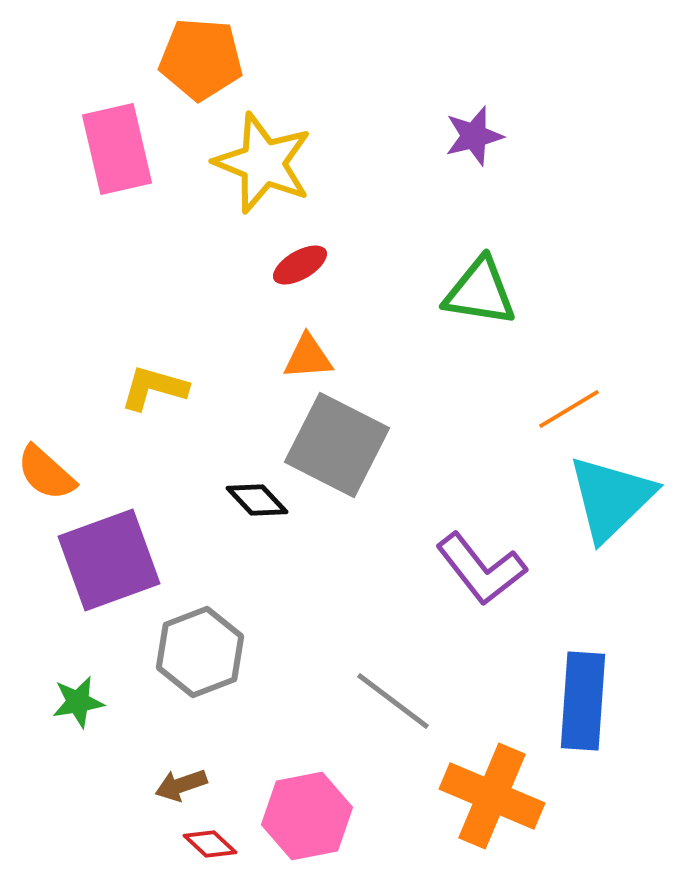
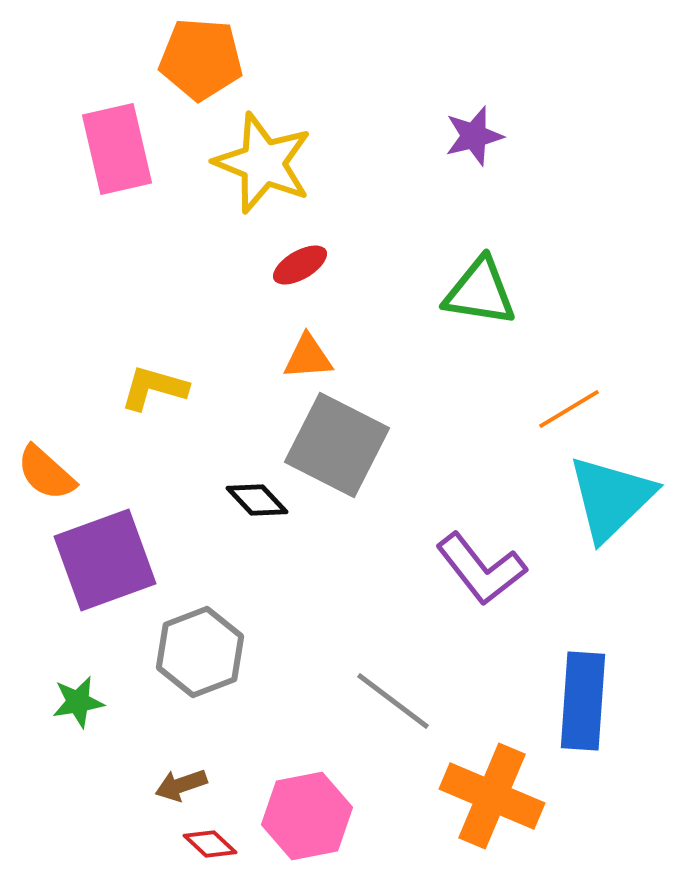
purple square: moved 4 px left
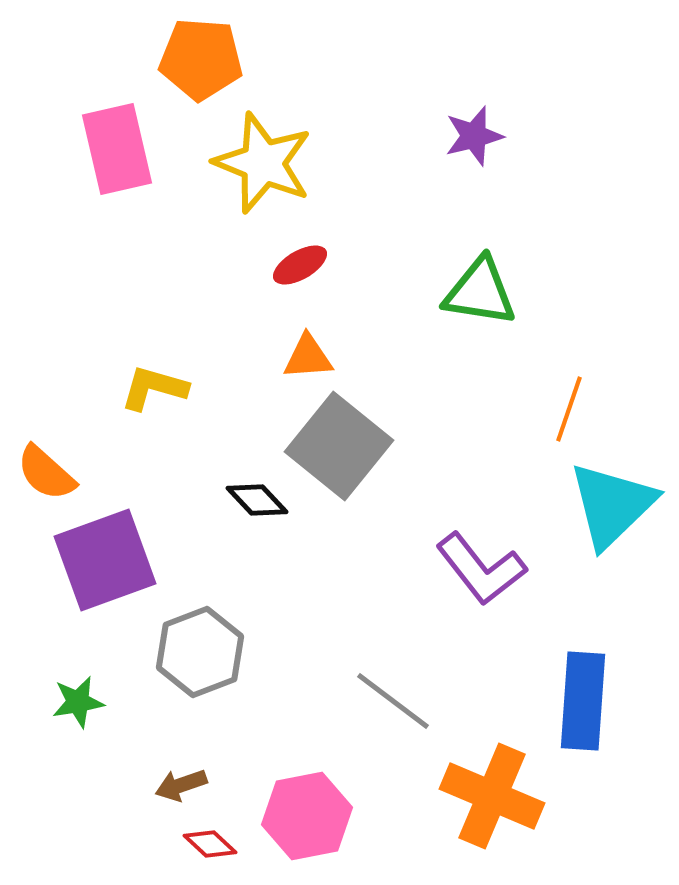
orange line: rotated 40 degrees counterclockwise
gray square: moved 2 px right, 1 px down; rotated 12 degrees clockwise
cyan triangle: moved 1 px right, 7 px down
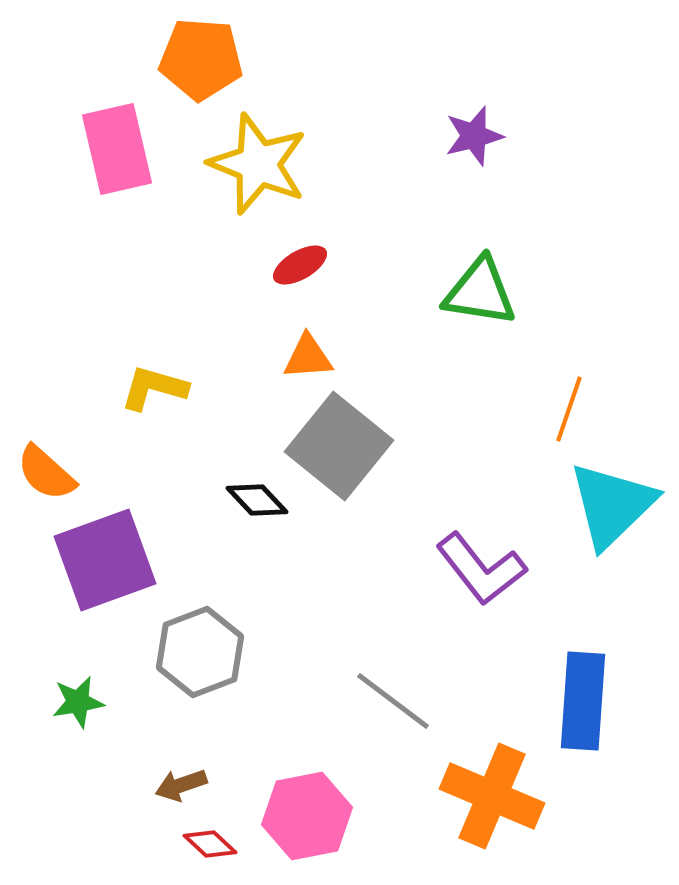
yellow star: moved 5 px left, 1 px down
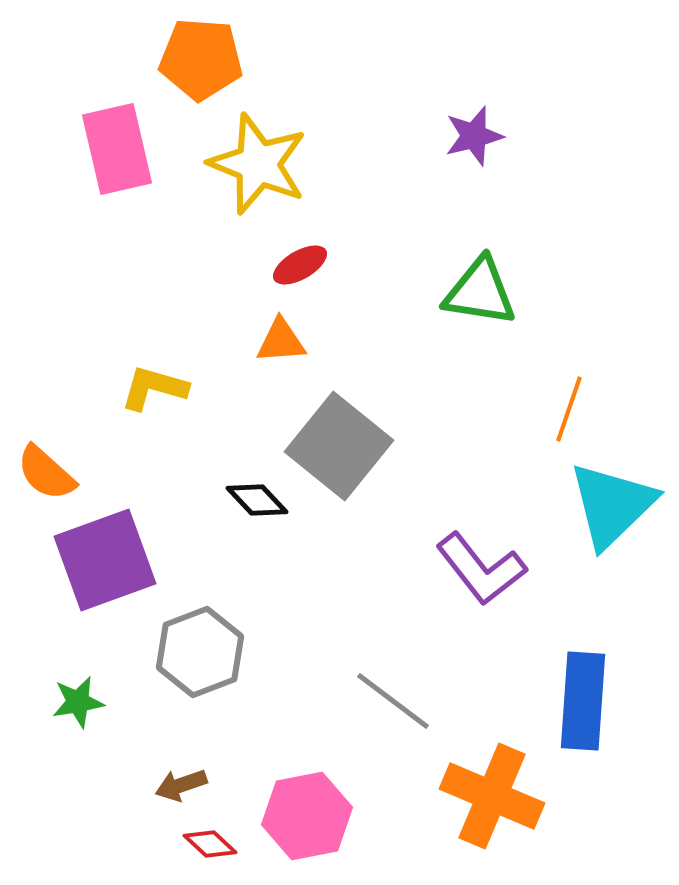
orange triangle: moved 27 px left, 16 px up
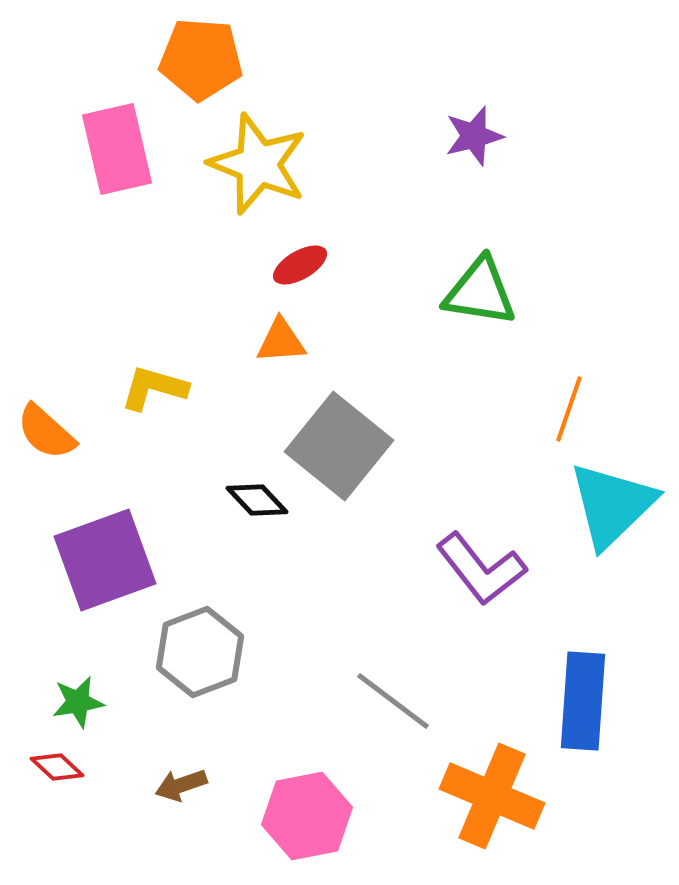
orange semicircle: moved 41 px up
red diamond: moved 153 px left, 77 px up
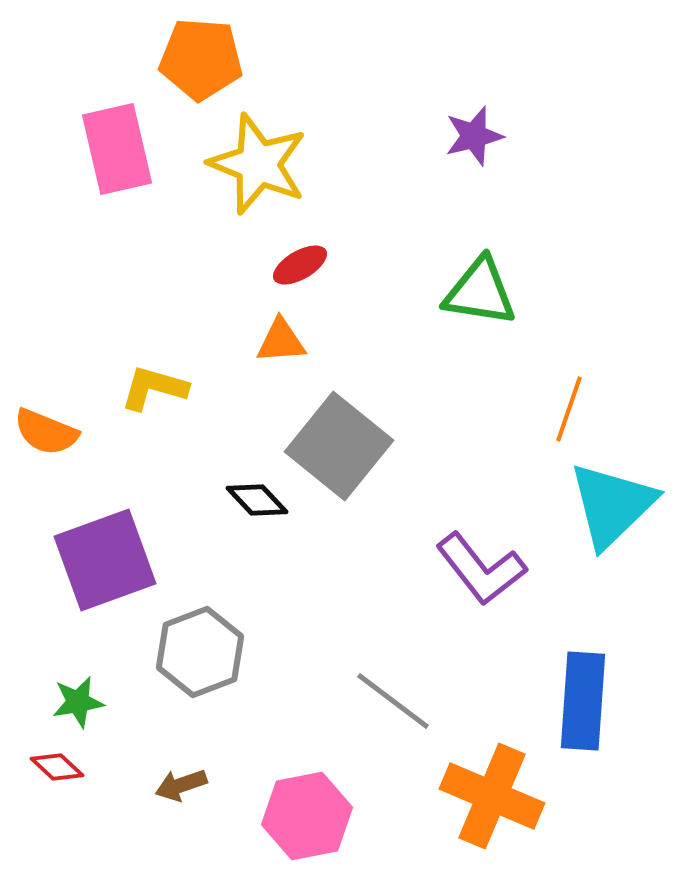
orange semicircle: rotated 20 degrees counterclockwise
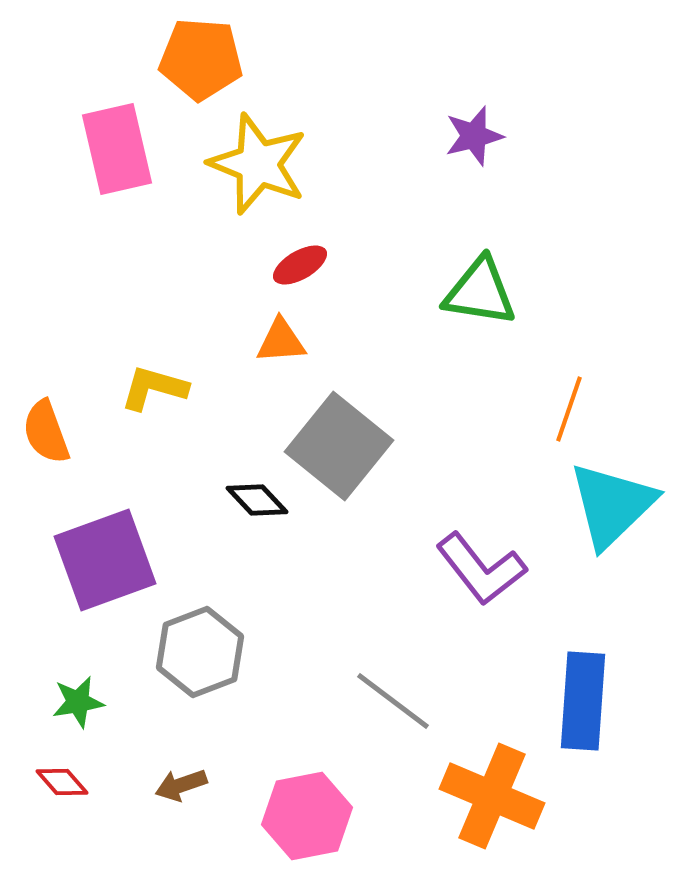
orange semicircle: rotated 48 degrees clockwise
red diamond: moved 5 px right, 15 px down; rotated 6 degrees clockwise
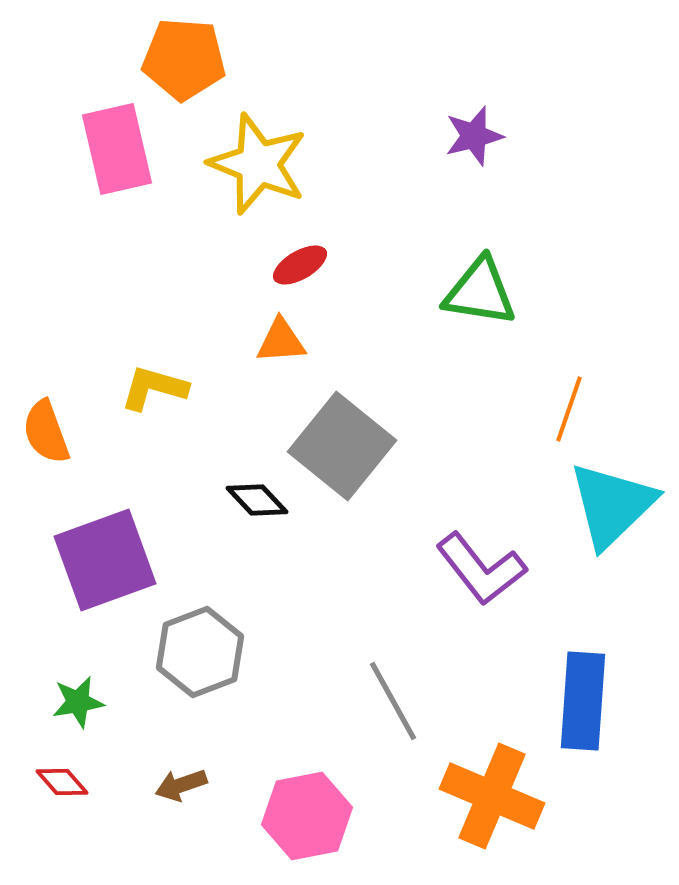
orange pentagon: moved 17 px left
gray square: moved 3 px right
gray line: rotated 24 degrees clockwise
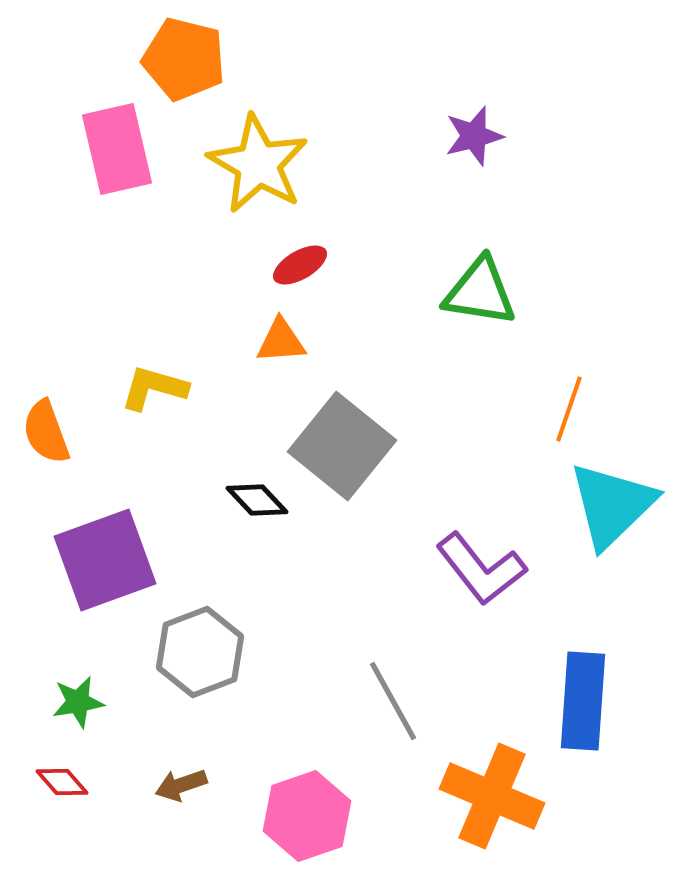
orange pentagon: rotated 10 degrees clockwise
yellow star: rotated 8 degrees clockwise
pink hexagon: rotated 8 degrees counterclockwise
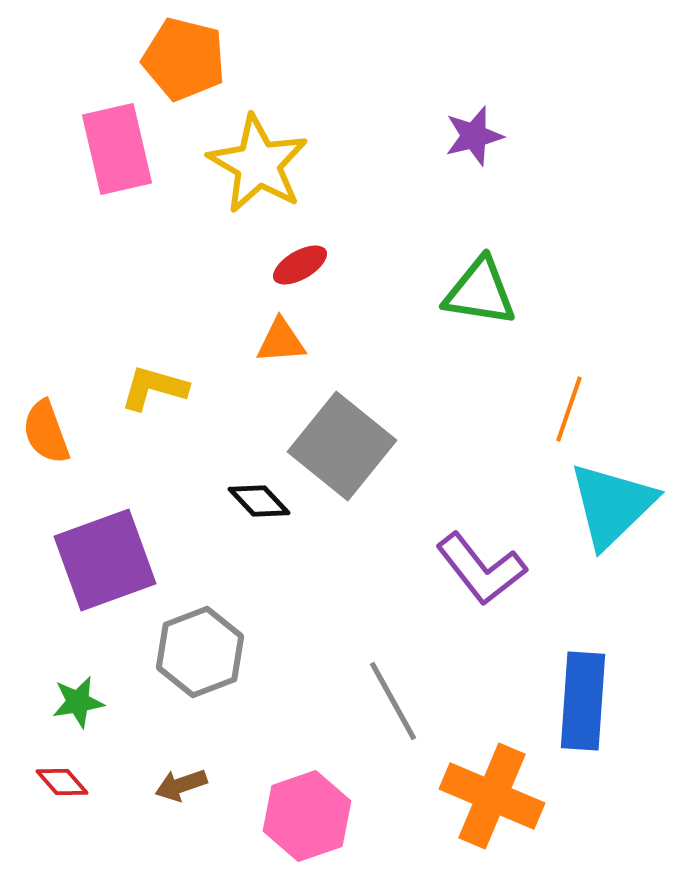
black diamond: moved 2 px right, 1 px down
